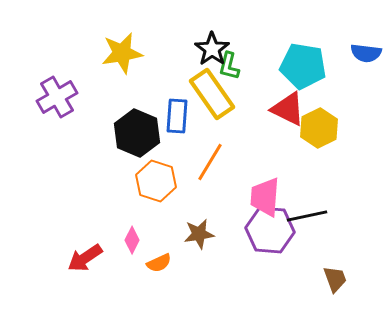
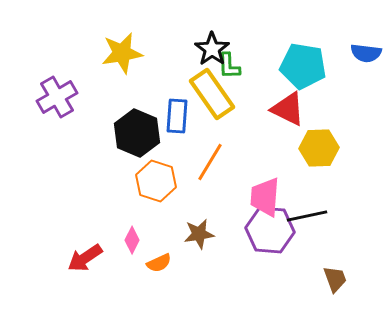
green L-shape: rotated 16 degrees counterclockwise
yellow hexagon: moved 20 px down; rotated 24 degrees clockwise
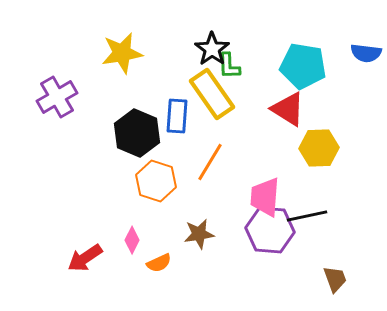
red triangle: rotated 6 degrees clockwise
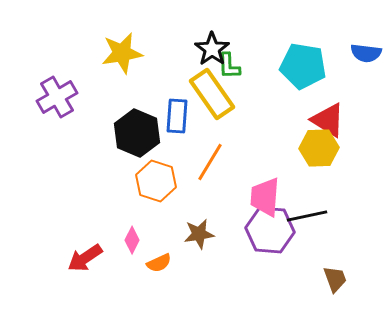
red triangle: moved 40 px right, 11 px down
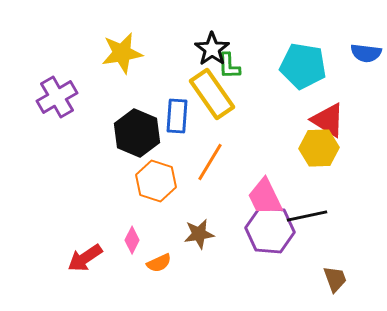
pink trapezoid: rotated 30 degrees counterclockwise
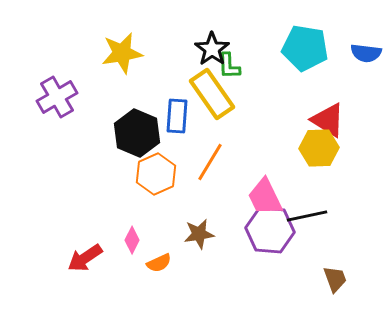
cyan pentagon: moved 2 px right, 18 px up
orange hexagon: moved 7 px up; rotated 18 degrees clockwise
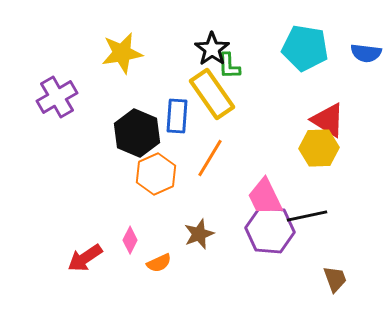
orange line: moved 4 px up
brown star: rotated 12 degrees counterclockwise
pink diamond: moved 2 px left
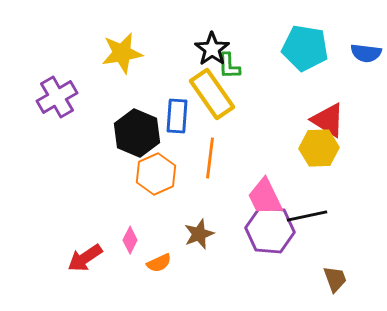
orange line: rotated 24 degrees counterclockwise
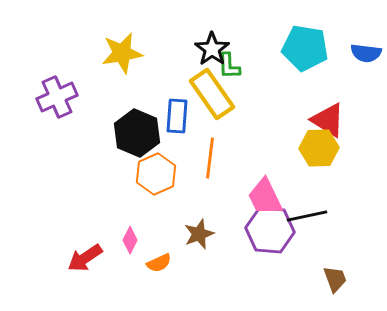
purple cross: rotated 6 degrees clockwise
